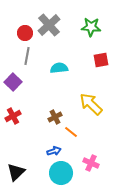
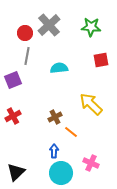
purple square: moved 2 px up; rotated 24 degrees clockwise
blue arrow: rotated 72 degrees counterclockwise
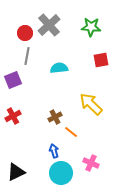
blue arrow: rotated 16 degrees counterclockwise
black triangle: rotated 18 degrees clockwise
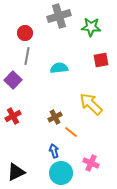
gray cross: moved 10 px right, 9 px up; rotated 25 degrees clockwise
purple square: rotated 24 degrees counterclockwise
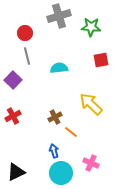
gray line: rotated 24 degrees counterclockwise
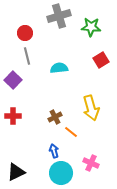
red square: rotated 21 degrees counterclockwise
yellow arrow: moved 4 px down; rotated 150 degrees counterclockwise
red cross: rotated 28 degrees clockwise
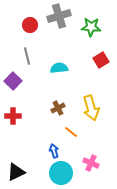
red circle: moved 5 px right, 8 px up
purple square: moved 1 px down
brown cross: moved 3 px right, 9 px up
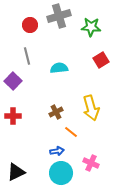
brown cross: moved 2 px left, 4 px down
blue arrow: moved 3 px right; rotated 96 degrees clockwise
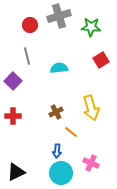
blue arrow: rotated 104 degrees clockwise
